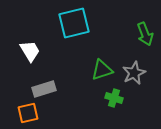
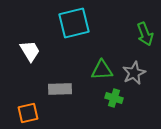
green triangle: rotated 15 degrees clockwise
gray rectangle: moved 16 px right; rotated 15 degrees clockwise
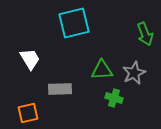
white trapezoid: moved 8 px down
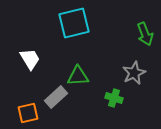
green triangle: moved 24 px left, 6 px down
gray rectangle: moved 4 px left, 8 px down; rotated 40 degrees counterclockwise
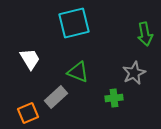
green arrow: rotated 10 degrees clockwise
green triangle: moved 4 px up; rotated 25 degrees clockwise
green cross: rotated 24 degrees counterclockwise
orange square: rotated 10 degrees counterclockwise
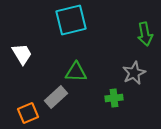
cyan square: moved 3 px left, 3 px up
white trapezoid: moved 8 px left, 5 px up
green triangle: moved 2 px left; rotated 20 degrees counterclockwise
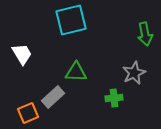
gray rectangle: moved 3 px left
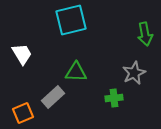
orange square: moved 5 px left
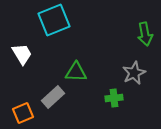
cyan square: moved 17 px left; rotated 8 degrees counterclockwise
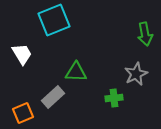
gray star: moved 2 px right, 1 px down
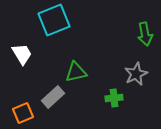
green triangle: rotated 15 degrees counterclockwise
